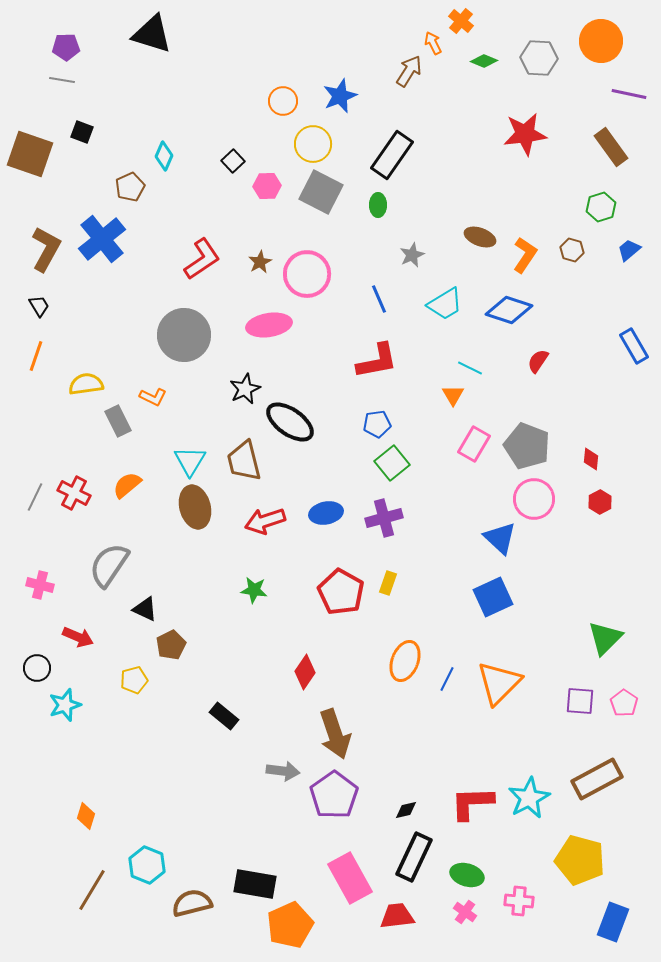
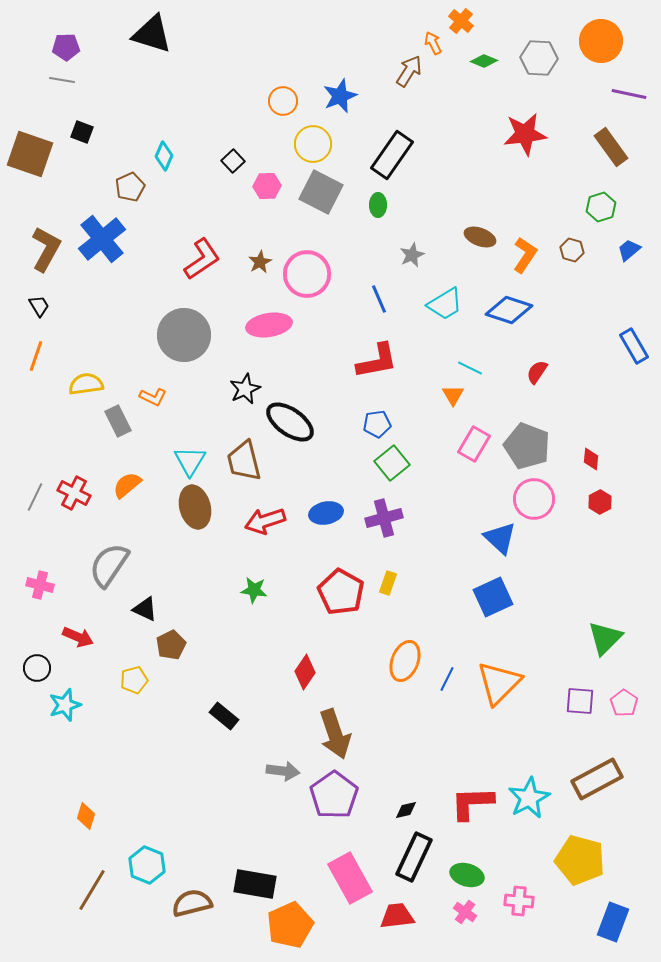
red semicircle at (538, 361): moved 1 px left, 11 px down
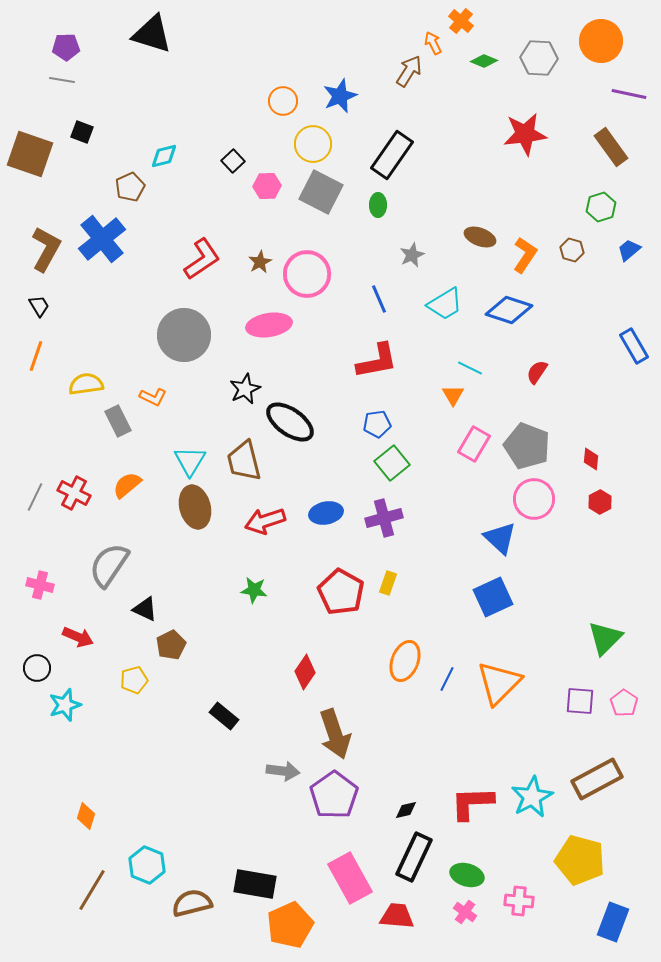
cyan diamond at (164, 156): rotated 52 degrees clockwise
cyan star at (529, 798): moved 3 px right, 1 px up
red trapezoid at (397, 916): rotated 12 degrees clockwise
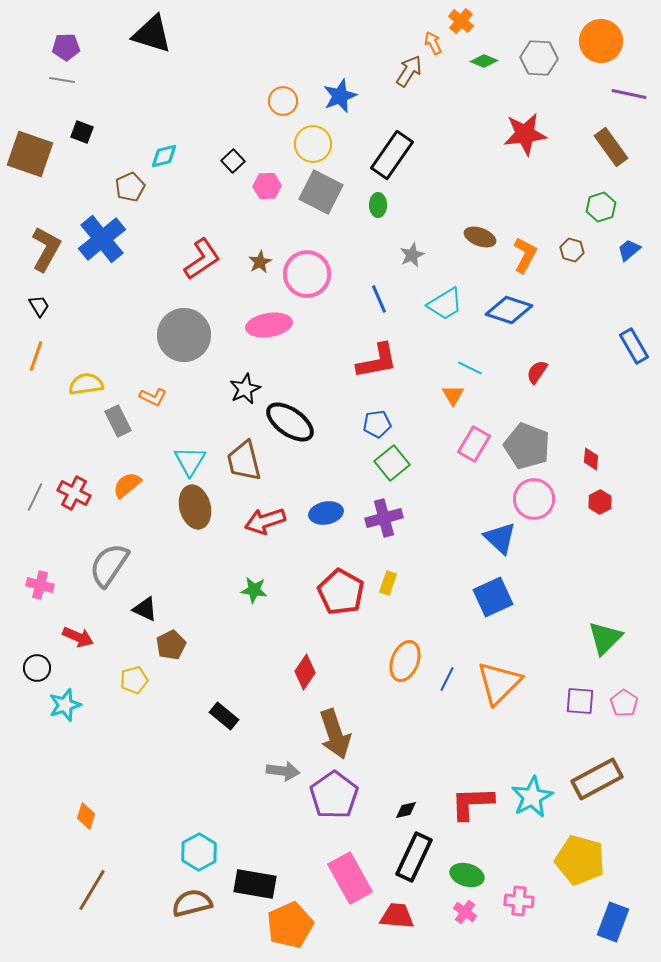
orange L-shape at (525, 255): rotated 6 degrees counterclockwise
cyan hexagon at (147, 865): moved 52 px right, 13 px up; rotated 9 degrees clockwise
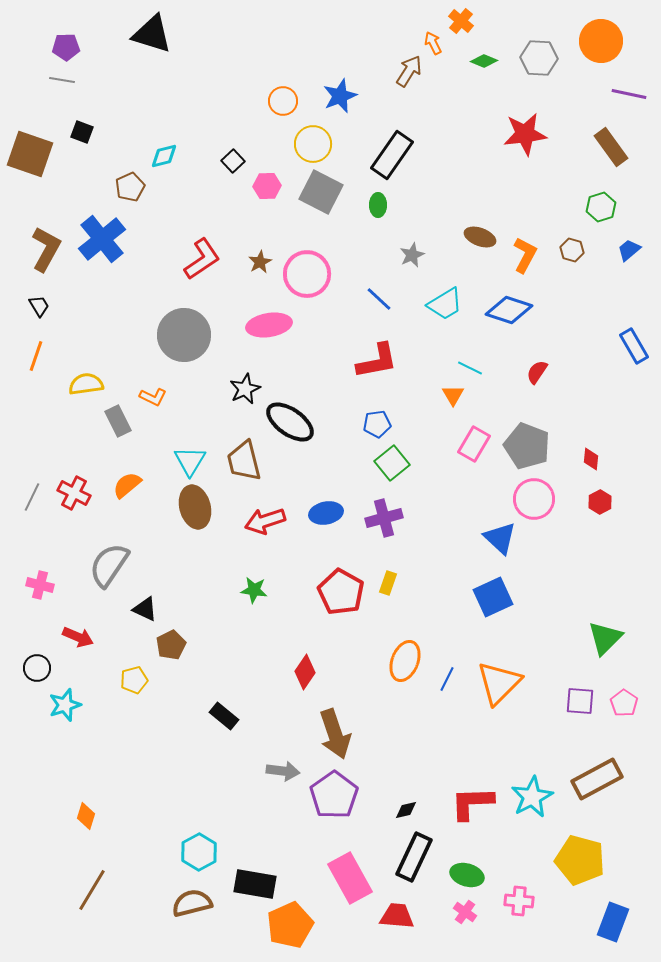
blue line at (379, 299): rotated 24 degrees counterclockwise
gray line at (35, 497): moved 3 px left
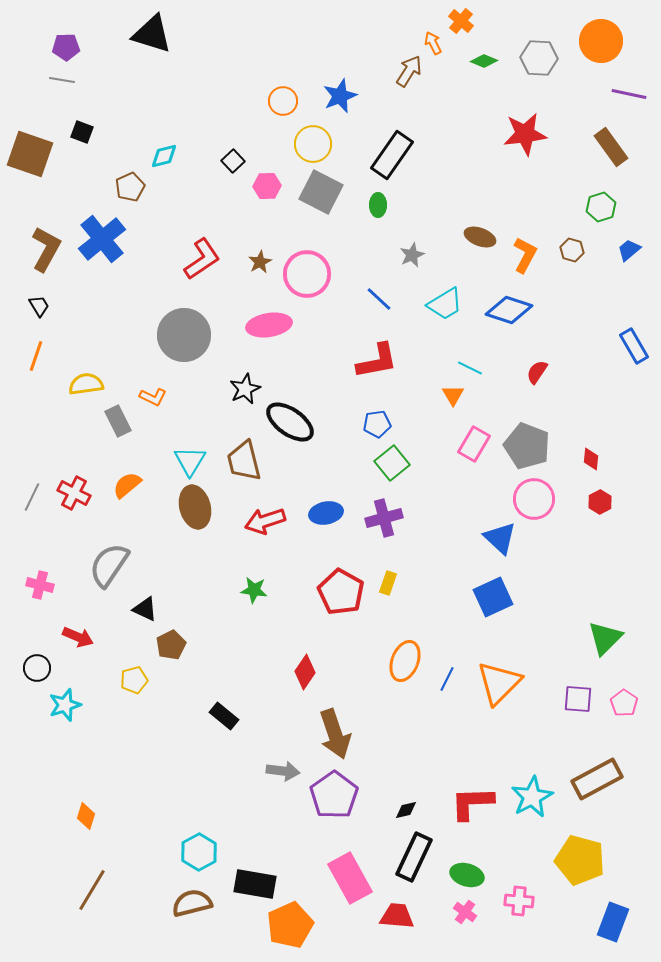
purple square at (580, 701): moved 2 px left, 2 px up
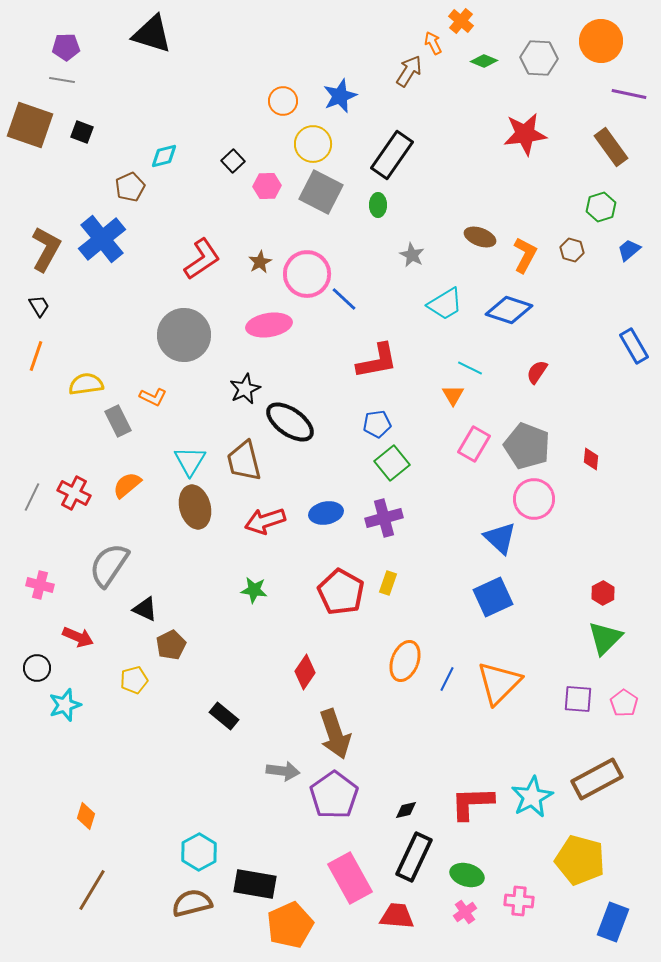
brown square at (30, 154): moved 29 px up
gray star at (412, 255): rotated 20 degrees counterclockwise
blue line at (379, 299): moved 35 px left
red hexagon at (600, 502): moved 3 px right, 91 px down
pink cross at (465, 912): rotated 20 degrees clockwise
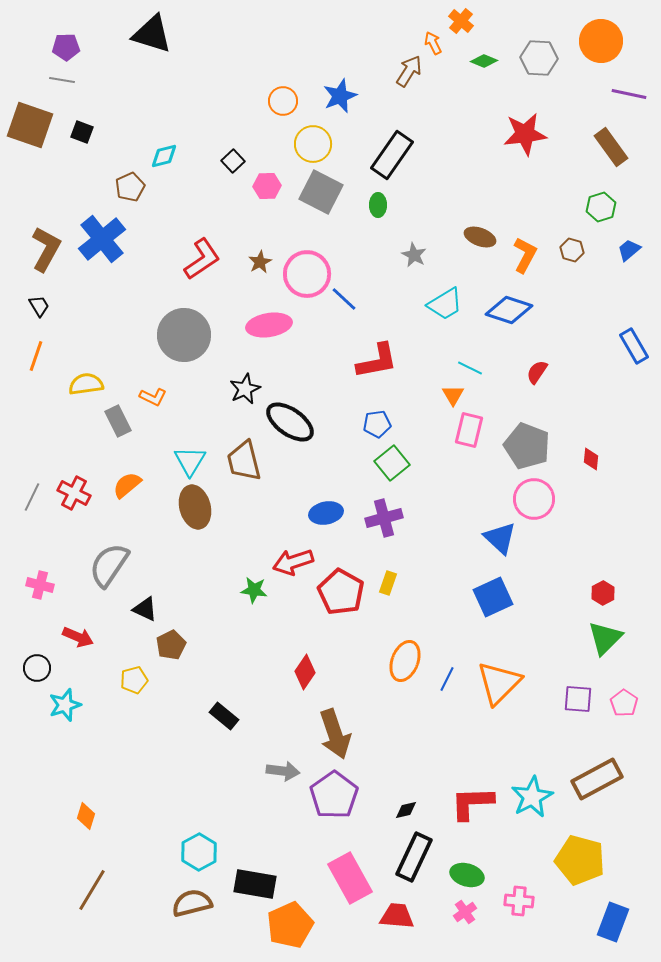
gray star at (412, 255): moved 2 px right
pink rectangle at (474, 444): moved 5 px left, 14 px up; rotated 16 degrees counterclockwise
red arrow at (265, 521): moved 28 px right, 41 px down
